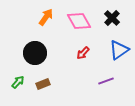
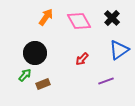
red arrow: moved 1 px left, 6 px down
green arrow: moved 7 px right, 7 px up
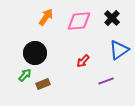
pink diamond: rotated 65 degrees counterclockwise
red arrow: moved 1 px right, 2 px down
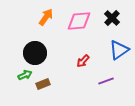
green arrow: rotated 24 degrees clockwise
